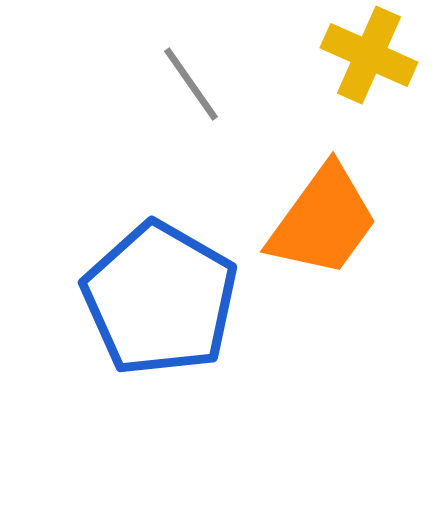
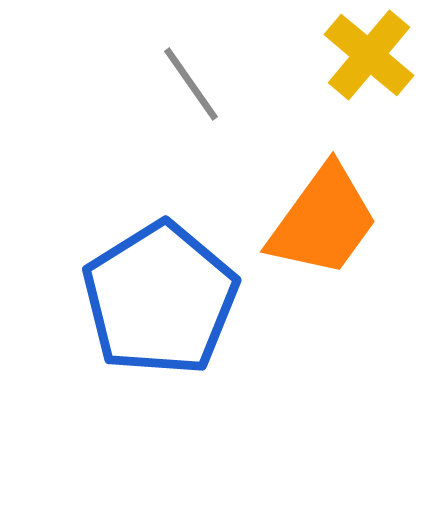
yellow cross: rotated 16 degrees clockwise
blue pentagon: rotated 10 degrees clockwise
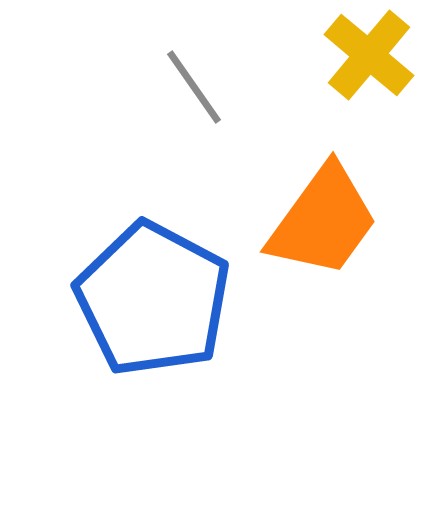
gray line: moved 3 px right, 3 px down
blue pentagon: moved 7 px left; rotated 12 degrees counterclockwise
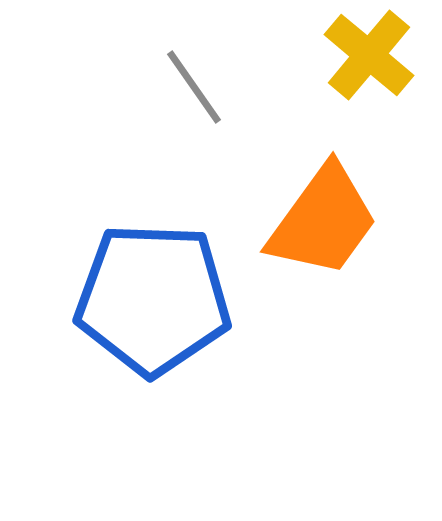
blue pentagon: rotated 26 degrees counterclockwise
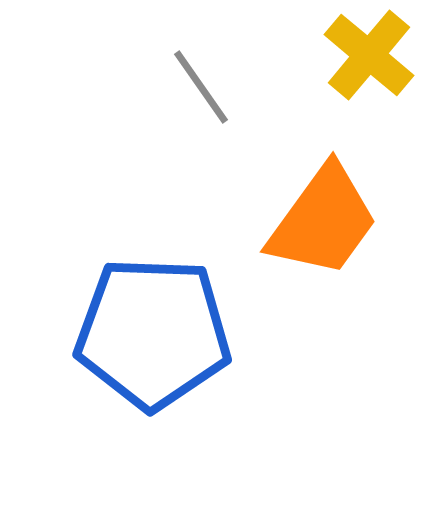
gray line: moved 7 px right
blue pentagon: moved 34 px down
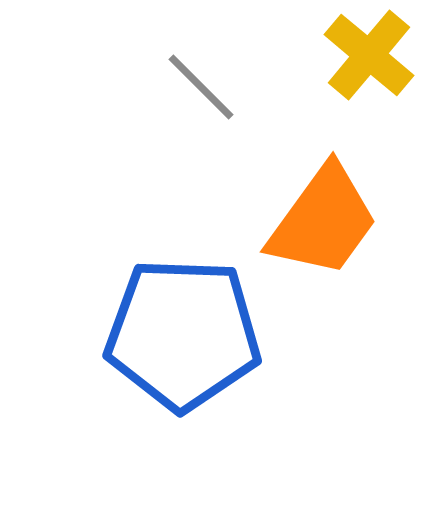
gray line: rotated 10 degrees counterclockwise
blue pentagon: moved 30 px right, 1 px down
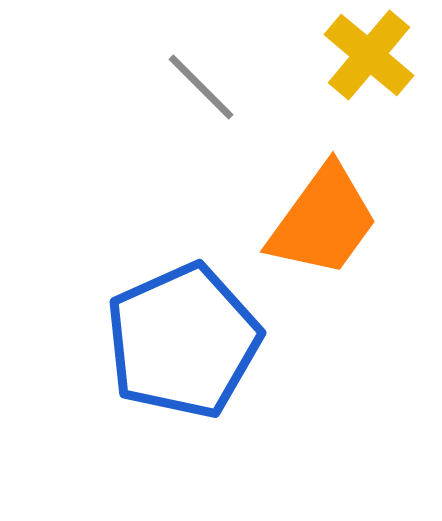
blue pentagon: moved 7 px down; rotated 26 degrees counterclockwise
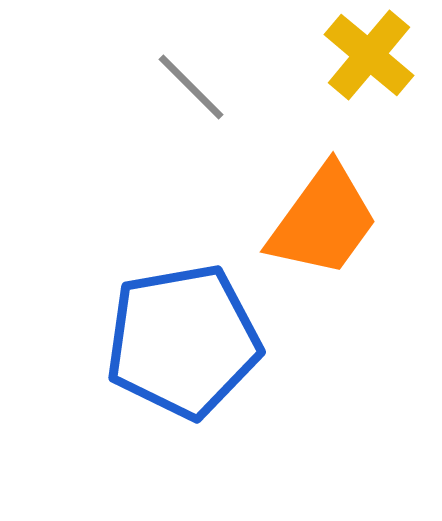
gray line: moved 10 px left
blue pentagon: rotated 14 degrees clockwise
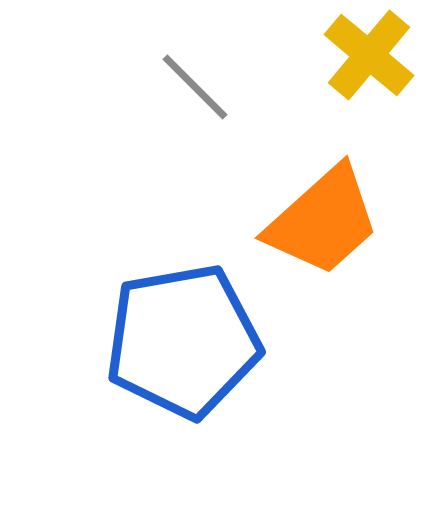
gray line: moved 4 px right
orange trapezoid: rotated 12 degrees clockwise
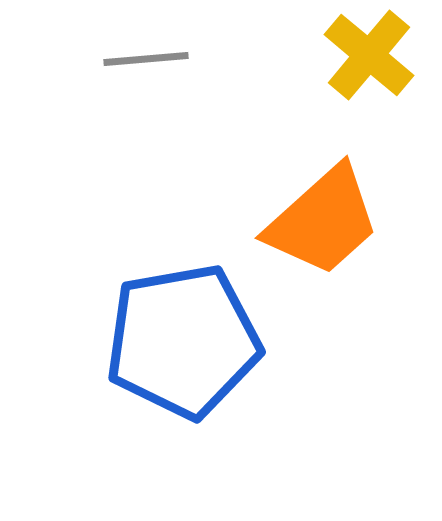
gray line: moved 49 px left, 28 px up; rotated 50 degrees counterclockwise
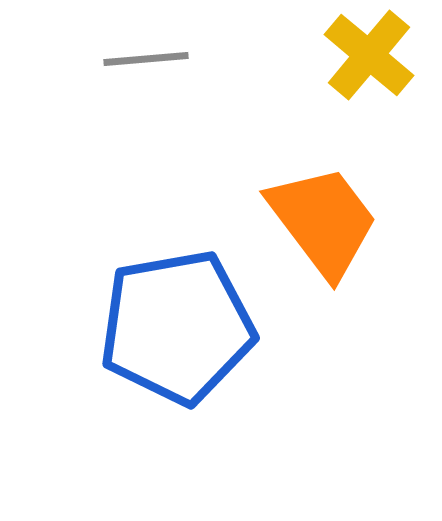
orange trapezoid: rotated 85 degrees counterclockwise
blue pentagon: moved 6 px left, 14 px up
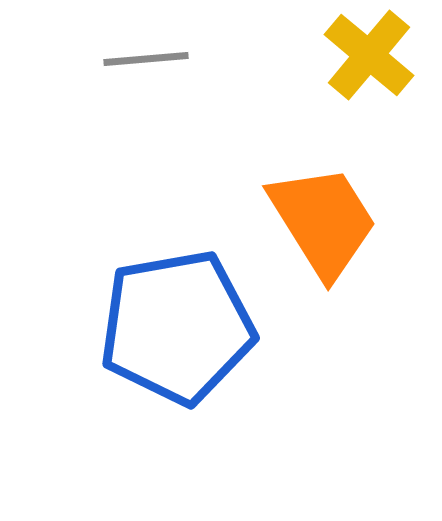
orange trapezoid: rotated 5 degrees clockwise
